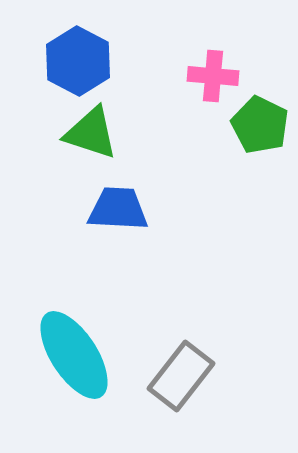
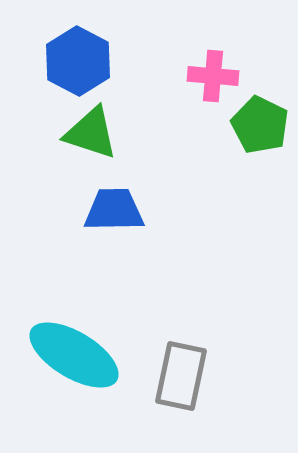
blue trapezoid: moved 4 px left, 1 px down; rotated 4 degrees counterclockwise
cyan ellipse: rotated 26 degrees counterclockwise
gray rectangle: rotated 26 degrees counterclockwise
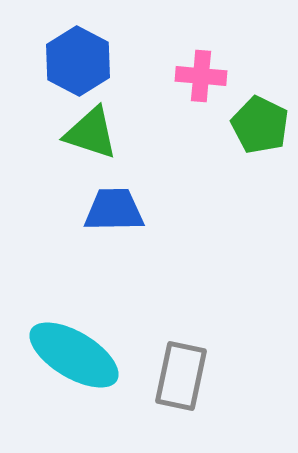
pink cross: moved 12 px left
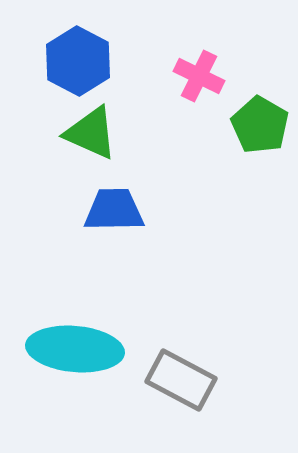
pink cross: moved 2 px left; rotated 21 degrees clockwise
green pentagon: rotated 4 degrees clockwise
green triangle: rotated 6 degrees clockwise
cyan ellipse: moved 1 px right, 6 px up; rotated 26 degrees counterclockwise
gray rectangle: moved 4 px down; rotated 74 degrees counterclockwise
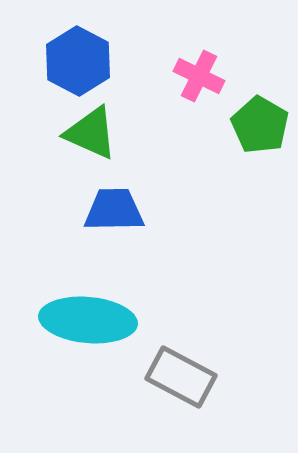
cyan ellipse: moved 13 px right, 29 px up
gray rectangle: moved 3 px up
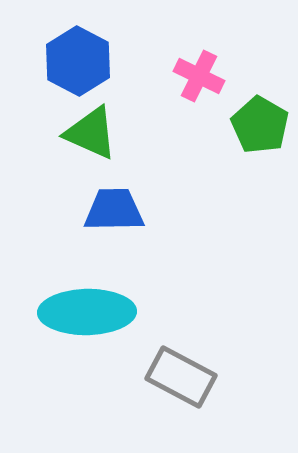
cyan ellipse: moved 1 px left, 8 px up; rotated 6 degrees counterclockwise
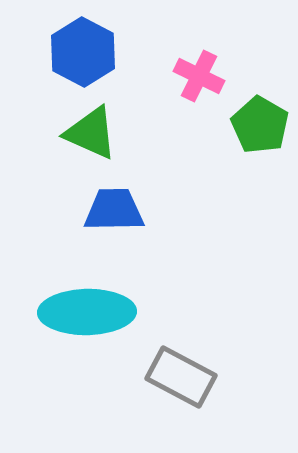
blue hexagon: moved 5 px right, 9 px up
